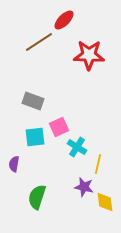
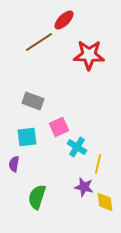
cyan square: moved 8 px left
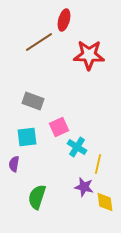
red ellipse: rotated 30 degrees counterclockwise
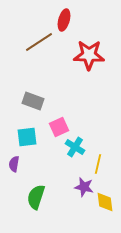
cyan cross: moved 2 px left
green semicircle: moved 1 px left
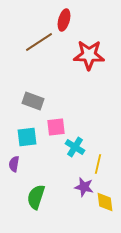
pink square: moved 3 px left; rotated 18 degrees clockwise
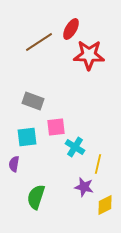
red ellipse: moved 7 px right, 9 px down; rotated 15 degrees clockwise
yellow diamond: moved 3 px down; rotated 70 degrees clockwise
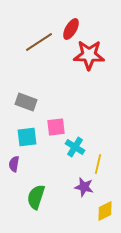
gray rectangle: moved 7 px left, 1 px down
yellow diamond: moved 6 px down
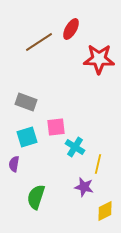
red star: moved 10 px right, 4 px down
cyan square: rotated 10 degrees counterclockwise
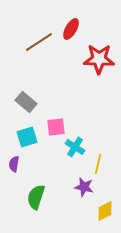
gray rectangle: rotated 20 degrees clockwise
